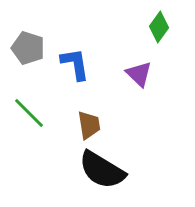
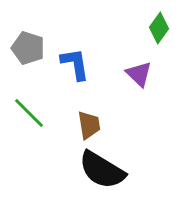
green diamond: moved 1 px down
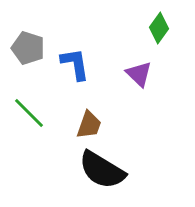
brown trapezoid: rotated 28 degrees clockwise
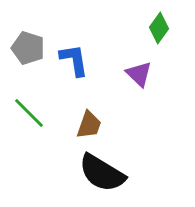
blue L-shape: moved 1 px left, 4 px up
black semicircle: moved 3 px down
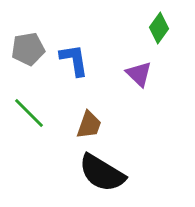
gray pentagon: moved 1 px down; rotated 28 degrees counterclockwise
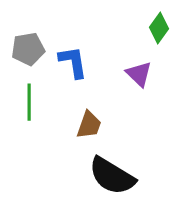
blue L-shape: moved 1 px left, 2 px down
green line: moved 11 px up; rotated 45 degrees clockwise
black semicircle: moved 10 px right, 3 px down
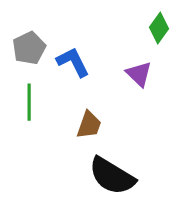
gray pentagon: moved 1 px right, 1 px up; rotated 16 degrees counterclockwise
blue L-shape: rotated 18 degrees counterclockwise
